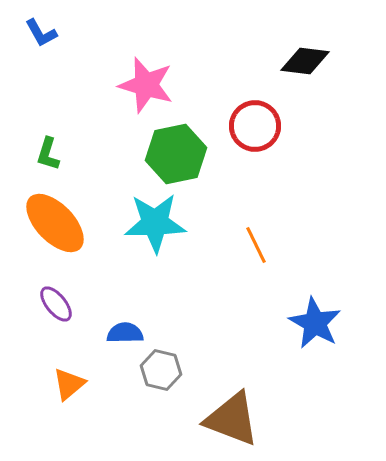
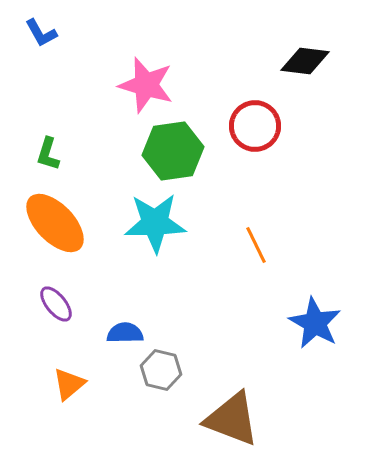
green hexagon: moved 3 px left, 3 px up; rotated 4 degrees clockwise
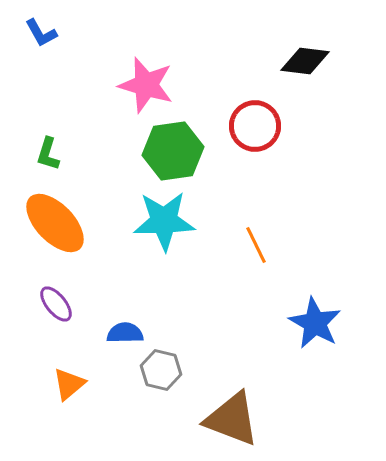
cyan star: moved 9 px right, 2 px up
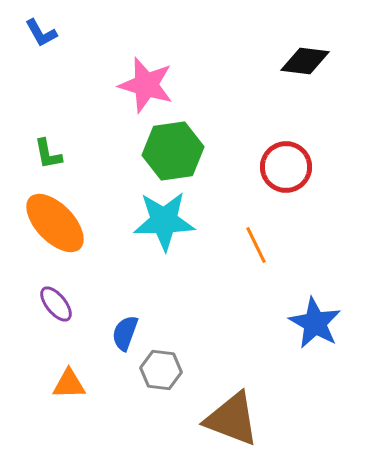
red circle: moved 31 px right, 41 px down
green L-shape: rotated 28 degrees counterclockwise
blue semicircle: rotated 69 degrees counterclockwise
gray hexagon: rotated 6 degrees counterclockwise
orange triangle: rotated 39 degrees clockwise
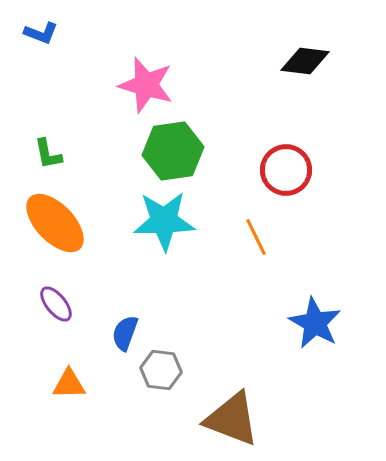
blue L-shape: rotated 40 degrees counterclockwise
red circle: moved 3 px down
orange line: moved 8 px up
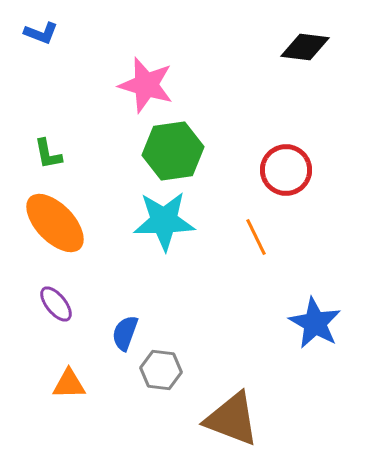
black diamond: moved 14 px up
